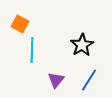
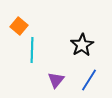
orange square: moved 1 px left, 2 px down; rotated 12 degrees clockwise
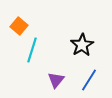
cyan line: rotated 15 degrees clockwise
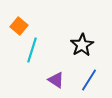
purple triangle: rotated 36 degrees counterclockwise
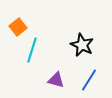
orange square: moved 1 px left, 1 px down; rotated 12 degrees clockwise
black star: rotated 15 degrees counterclockwise
purple triangle: rotated 18 degrees counterclockwise
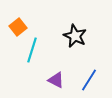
black star: moved 7 px left, 9 px up
purple triangle: rotated 12 degrees clockwise
